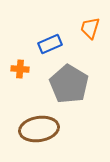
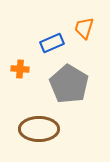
orange trapezoid: moved 6 px left
blue rectangle: moved 2 px right, 1 px up
brown ellipse: rotated 9 degrees clockwise
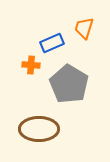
orange cross: moved 11 px right, 4 px up
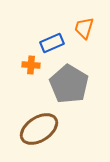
brown ellipse: rotated 33 degrees counterclockwise
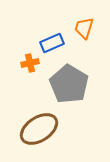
orange cross: moved 1 px left, 2 px up; rotated 18 degrees counterclockwise
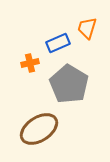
orange trapezoid: moved 3 px right
blue rectangle: moved 6 px right
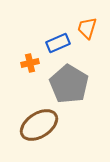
brown ellipse: moved 4 px up
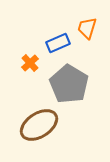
orange cross: rotated 30 degrees counterclockwise
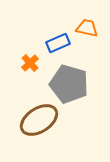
orange trapezoid: rotated 85 degrees clockwise
gray pentagon: rotated 15 degrees counterclockwise
brown ellipse: moved 5 px up
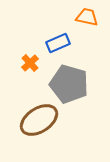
orange trapezoid: moved 11 px up
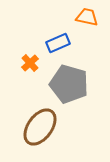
brown ellipse: moved 1 px right, 7 px down; rotated 21 degrees counterclockwise
